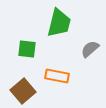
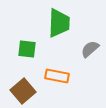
green trapezoid: rotated 12 degrees counterclockwise
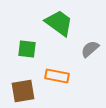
green trapezoid: rotated 56 degrees counterclockwise
brown square: rotated 30 degrees clockwise
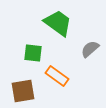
green trapezoid: moved 1 px left
green square: moved 6 px right, 4 px down
orange rectangle: rotated 25 degrees clockwise
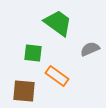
gray semicircle: rotated 18 degrees clockwise
brown square: moved 1 px right; rotated 15 degrees clockwise
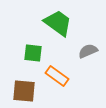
gray semicircle: moved 2 px left, 2 px down
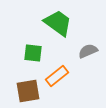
orange rectangle: rotated 75 degrees counterclockwise
brown square: moved 4 px right; rotated 15 degrees counterclockwise
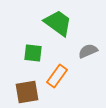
orange rectangle: rotated 15 degrees counterclockwise
brown square: moved 1 px left, 1 px down
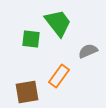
green trapezoid: rotated 16 degrees clockwise
green square: moved 2 px left, 14 px up
orange rectangle: moved 2 px right
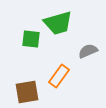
green trapezoid: rotated 112 degrees clockwise
